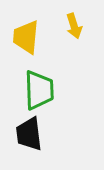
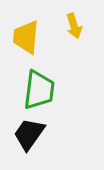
green trapezoid: rotated 9 degrees clockwise
black trapezoid: rotated 42 degrees clockwise
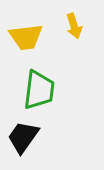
yellow trapezoid: rotated 102 degrees counterclockwise
black trapezoid: moved 6 px left, 3 px down
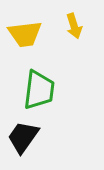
yellow trapezoid: moved 1 px left, 3 px up
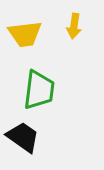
yellow arrow: rotated 25 degrees clockwise
black trapezoid: rotated 90 degrees clockwise
